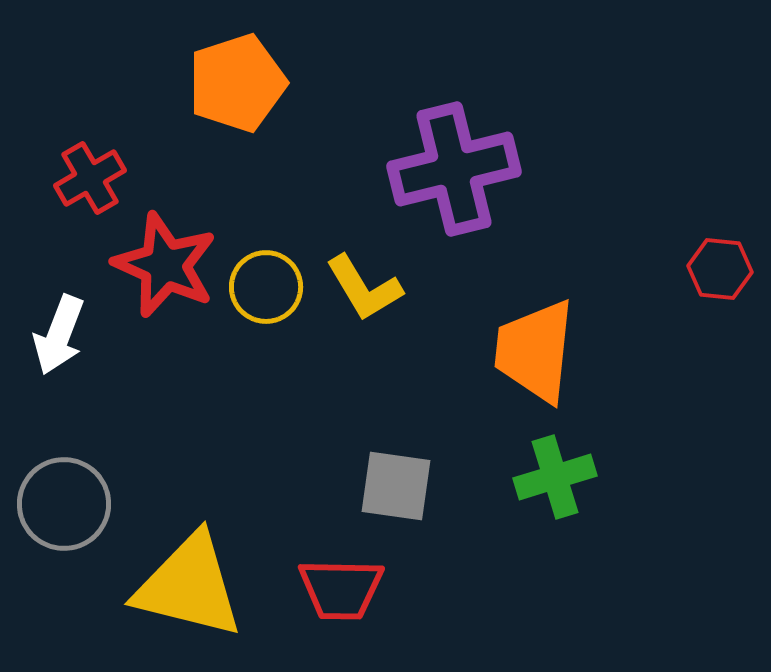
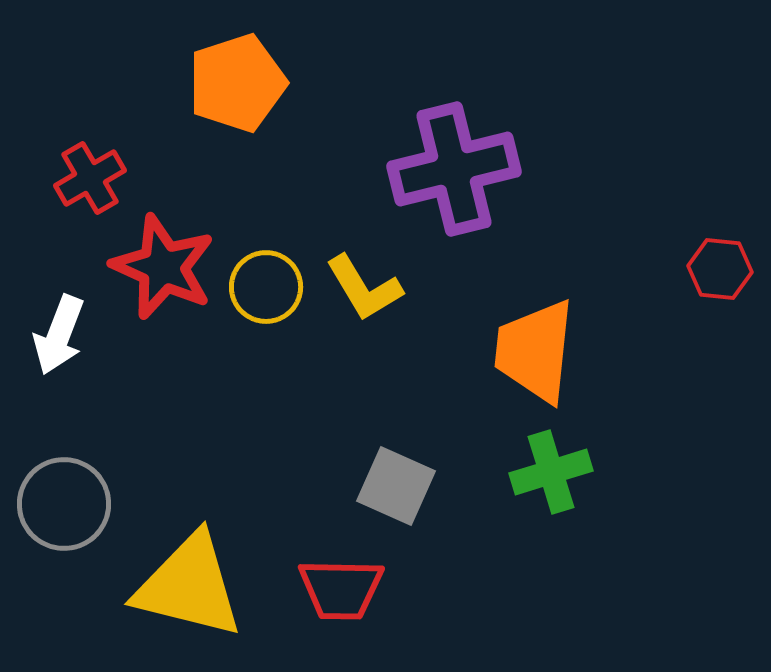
red star: moved 2 px left, 2 px down
green cross: moved 4 px left, 5 px up
gray square: rotated 16 degrees clockwise
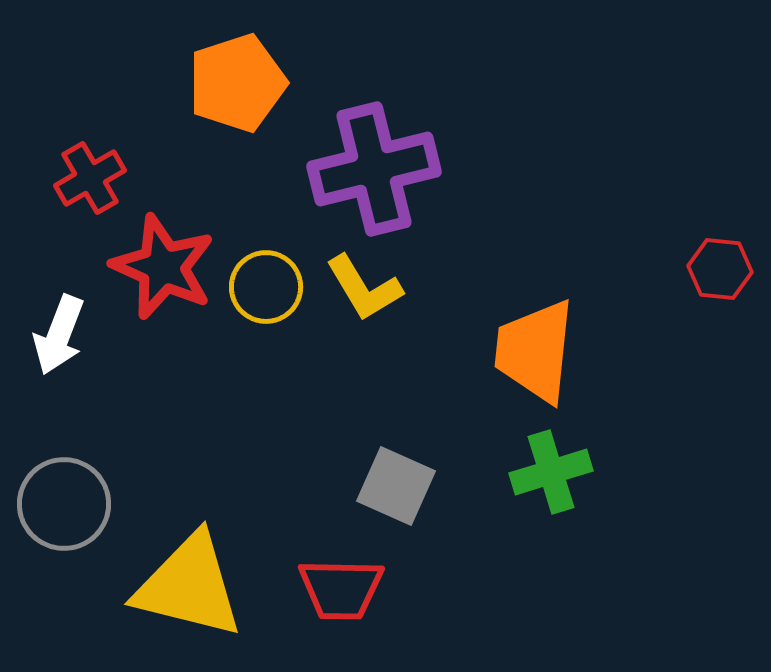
purple cross: moved 80 px left
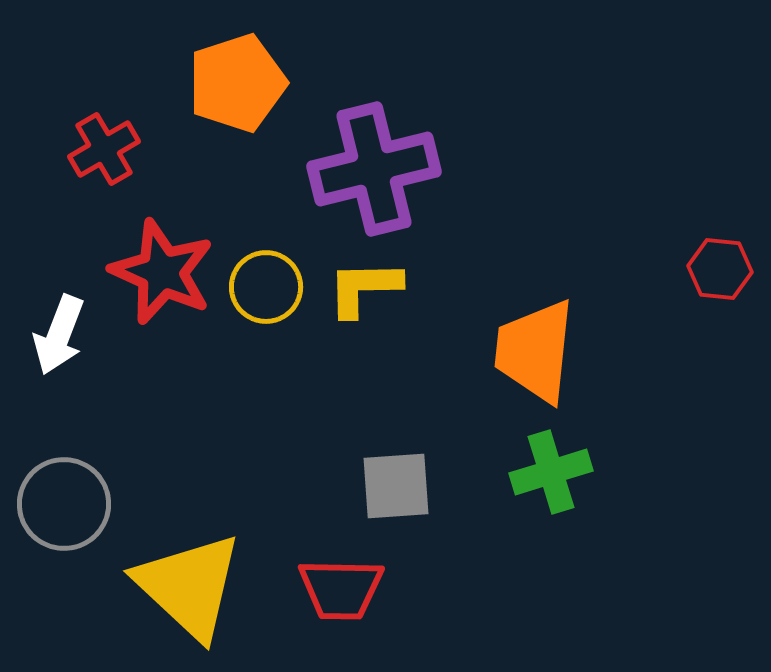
red cross: moved 14 px right, 29 px up
red star: moved 1 px left, 5 px down
yellow L-shape: rotated 120 degrees clockwise
gray square: rotated 28 degrees counterclockwise
yellow triangle: rotated 29 degrees clockwise
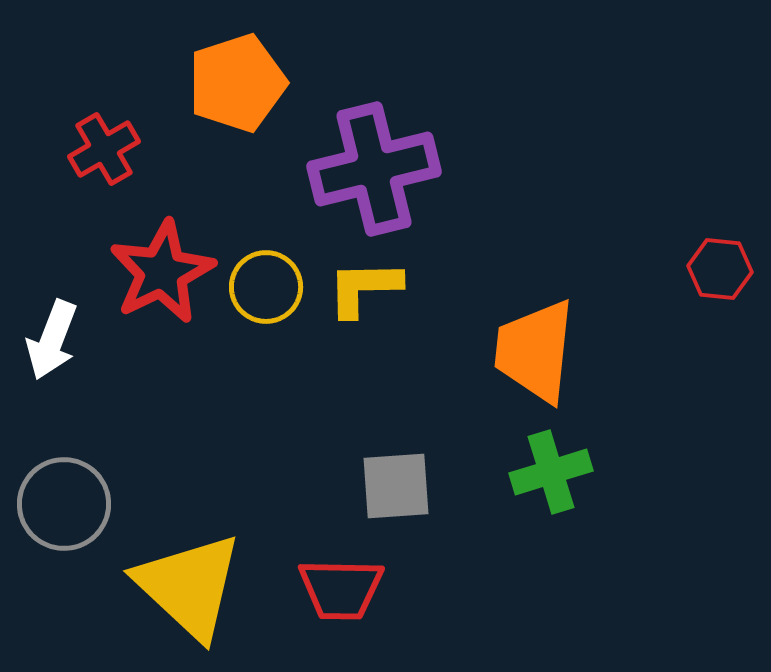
red star: rotated 22 degrees clockwise
white arrow: moved 7 px left, 5 px down
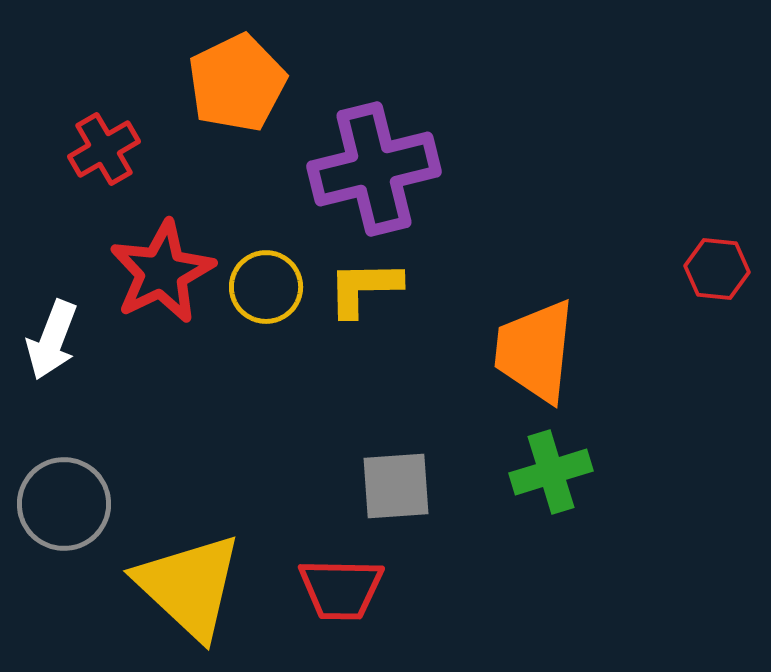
orange pentagon: rotated 8 degrees counterclockwise
red hexagon: moved 3 px left
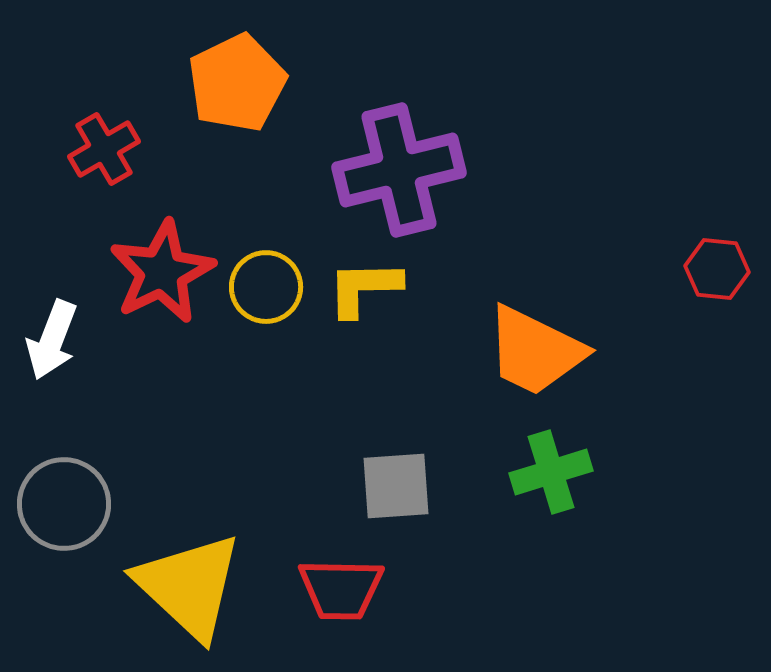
purple cross: moved 25 px right, 1 px down
orange trapezoid: rotated 70 degrees counterclockwise
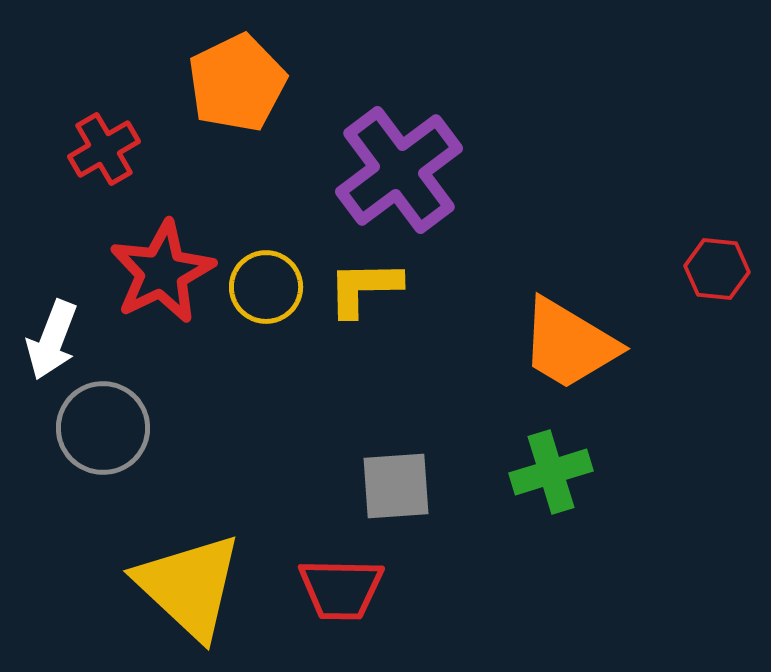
purple cross: rotated 23 degrees counterclockwise
orange trapezoid: moved 34 px right, 7 px up; rotated 5 degrees clockwise
gray circle: moved 39 px right, 76 px up
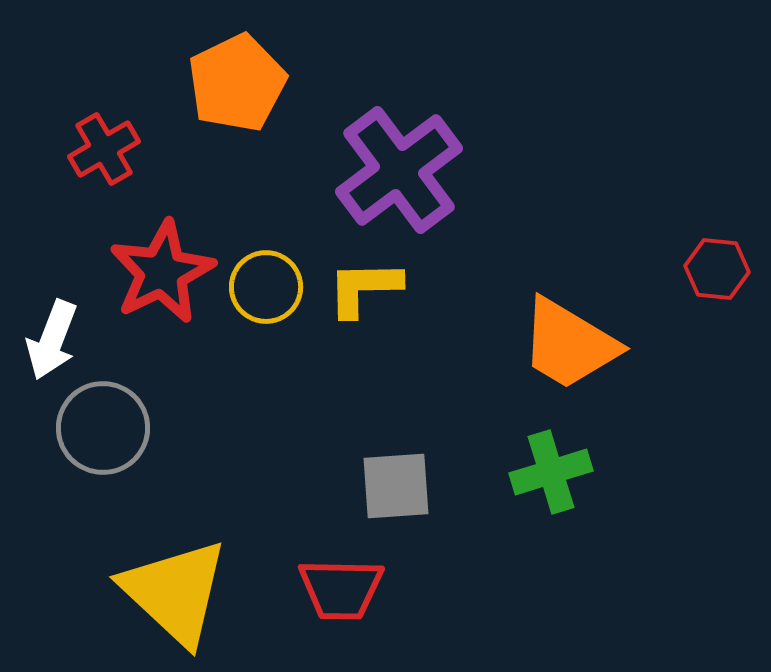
yellow triangle: moved 14 px left, 6 px down
